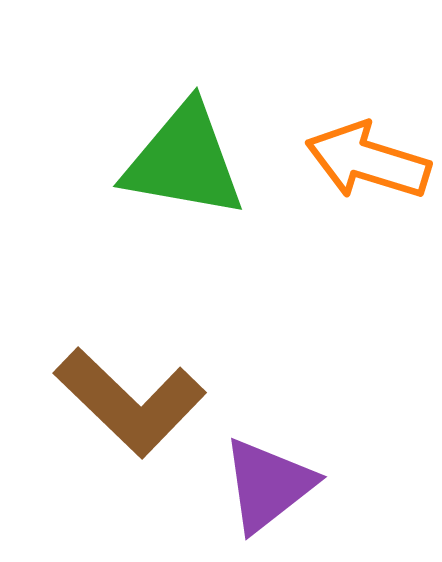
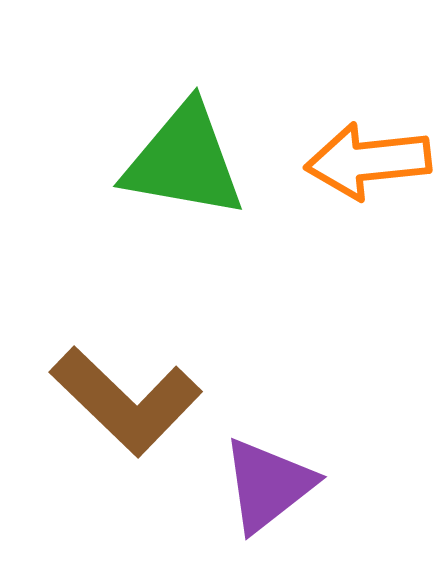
orange arrow: rotated 23 degrees counterclockwise
brown L-shape: moved 4 px left, 1 px up
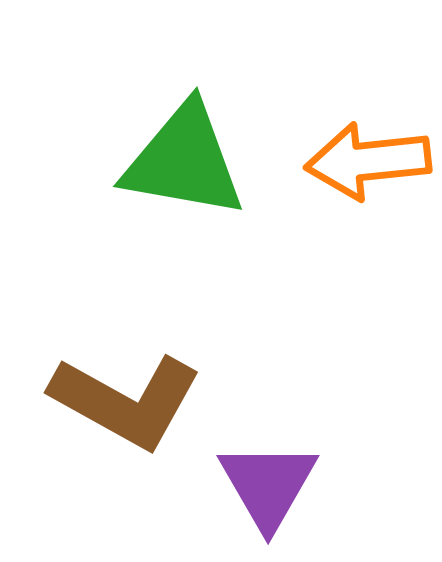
brown L-shape: rotated 15 degrees counterclockwise
purple triangle: rotated 22 degrees counterclockwise
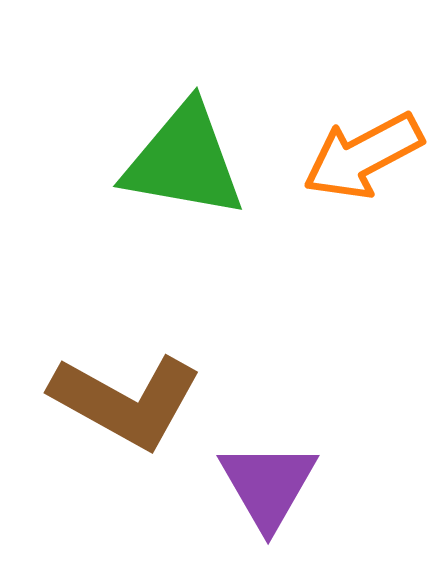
orange arrow: moved 5 px left, 5 px up; rotated 22 degrees counterclockwise
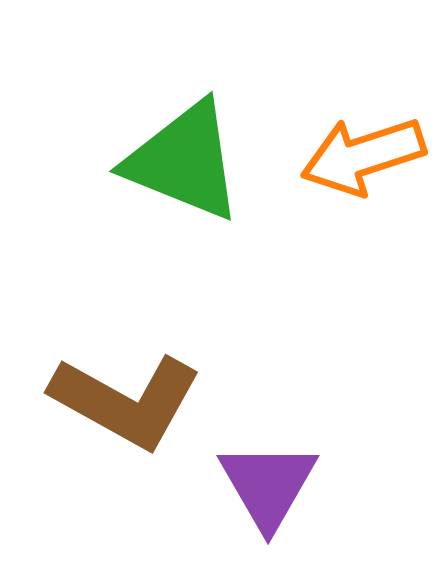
orange arrow: rotated 10 degrees clockwise
green triangle: rotated 12 degrees clockwise
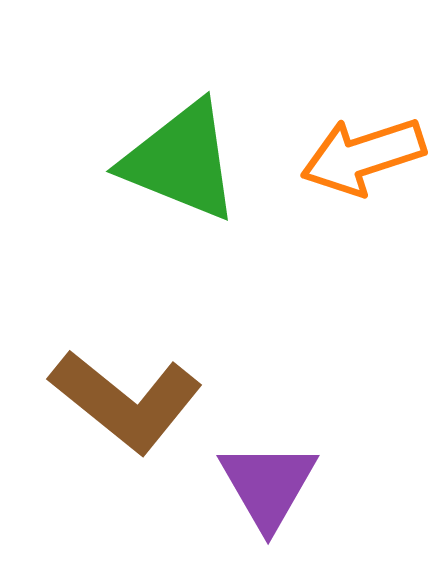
green triangle: moved 3 px left
brown L-shape: rotated 10 degrees clockwise
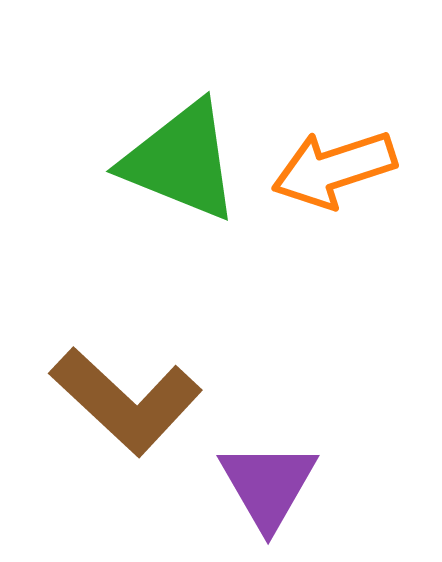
orange arrow: moved 29 px left, 13 px down
brown L-shape: rotated 4 degrees clockwise
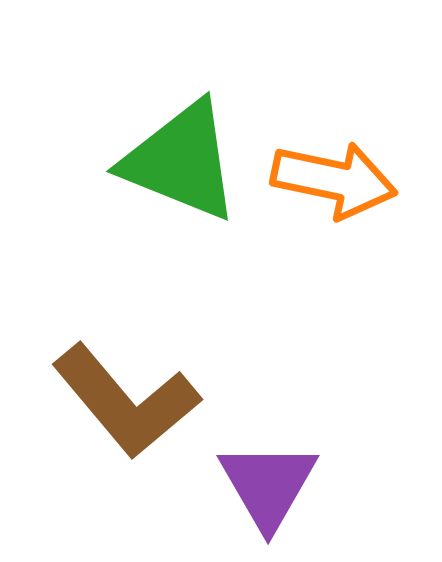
orange arrow: moved 11 px down; rotated 150 degrees counterclockwise
brown L-shape: rotated 7 degrees clockwise
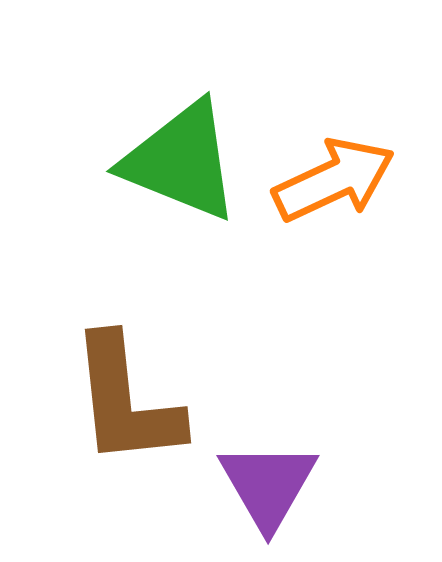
orange arrow: rotated 37 degrees counterclockwise
brown L-shape: rotated 34 degrees clockwise
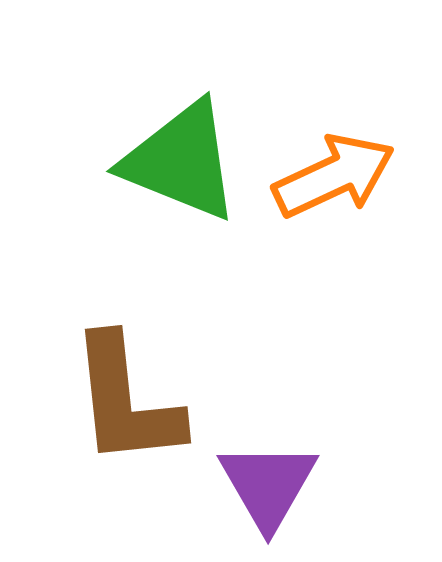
orange arrow: moved 4 px up
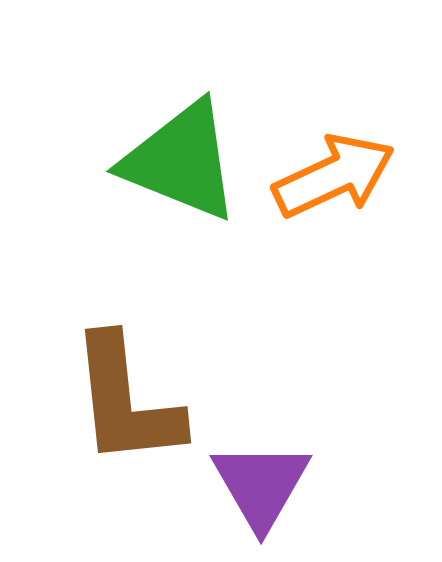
purple triangle: moved 7 px left
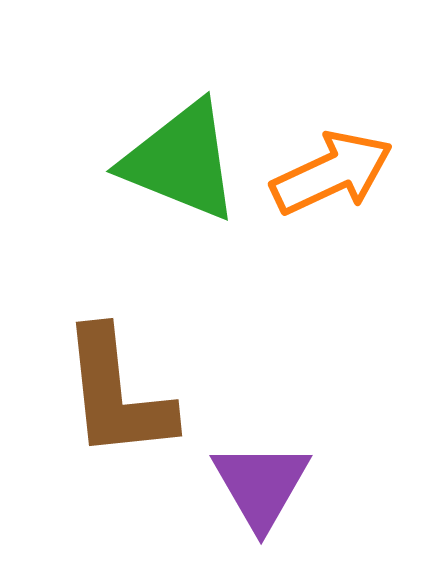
orange arrow: moved 2 px left, 3 px up
brown L-shape: moved 9 px left, 7 px up
